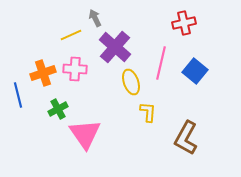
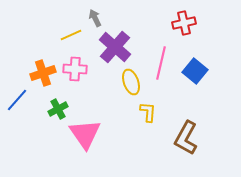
blue line: moved 1 px left, 5 px down; rotated 55 degrees clockwise
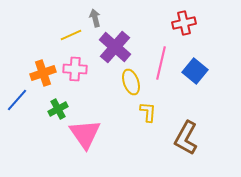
gray arrow: rotated 12 degrees clockwise
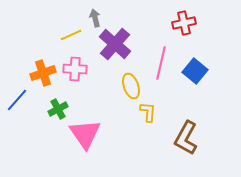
purple cross: moved 3 px up
yellow ellipse: moved 4 px down
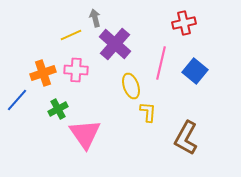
pink cross: moved 1 px right, 1 px down
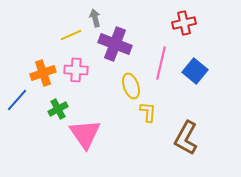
purple cross: rotated 20 degrees counterclockwise
